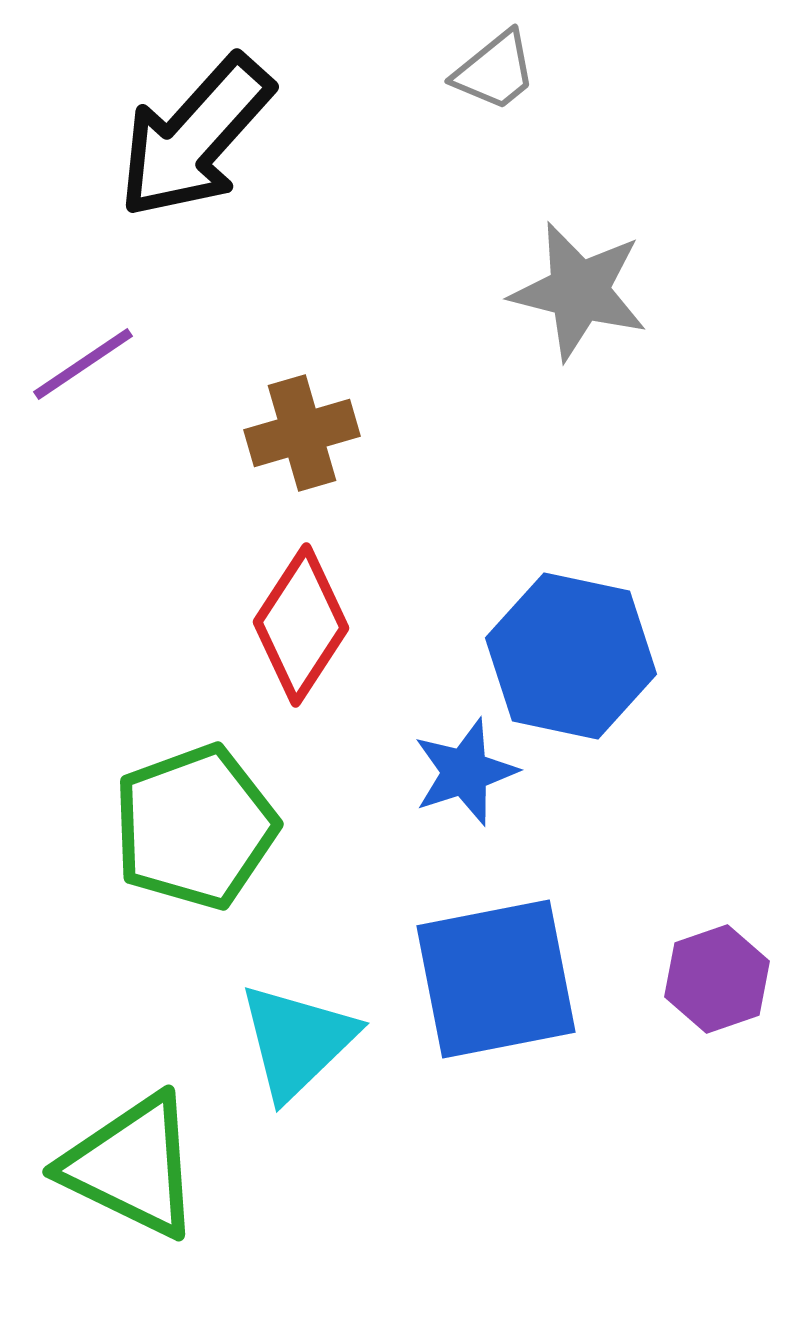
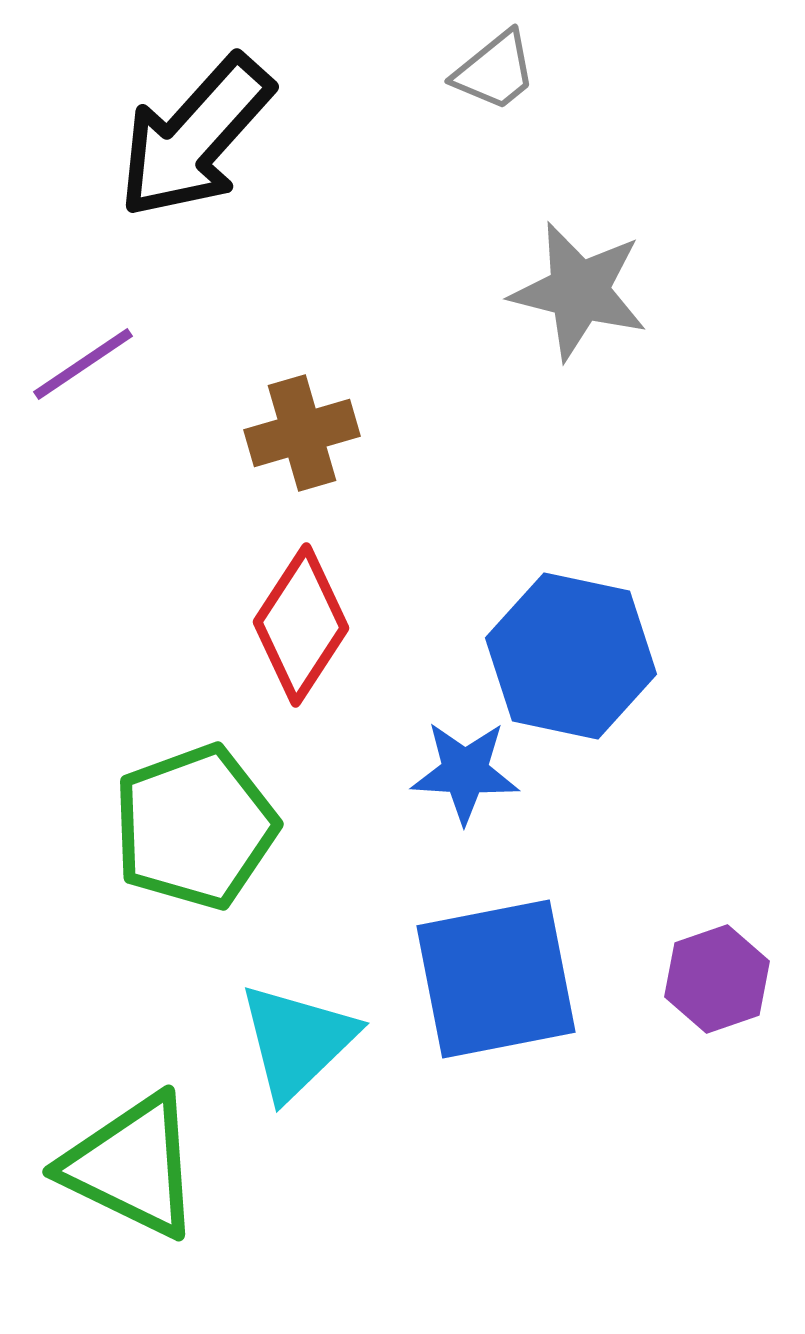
blue star: rotated 21 degrees clockwise
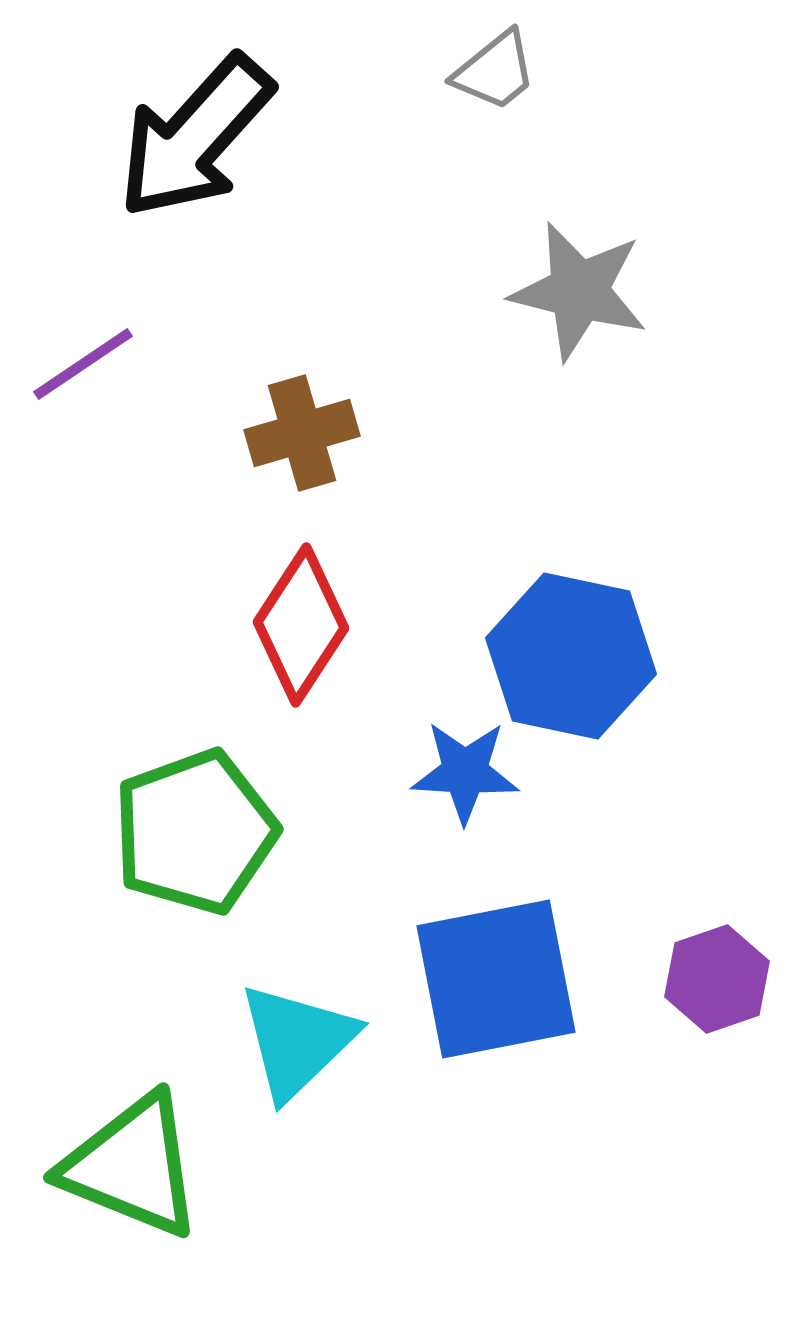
green pentagon: moved 5 px down
green triangle: rotated 4 degrees counterclockwise
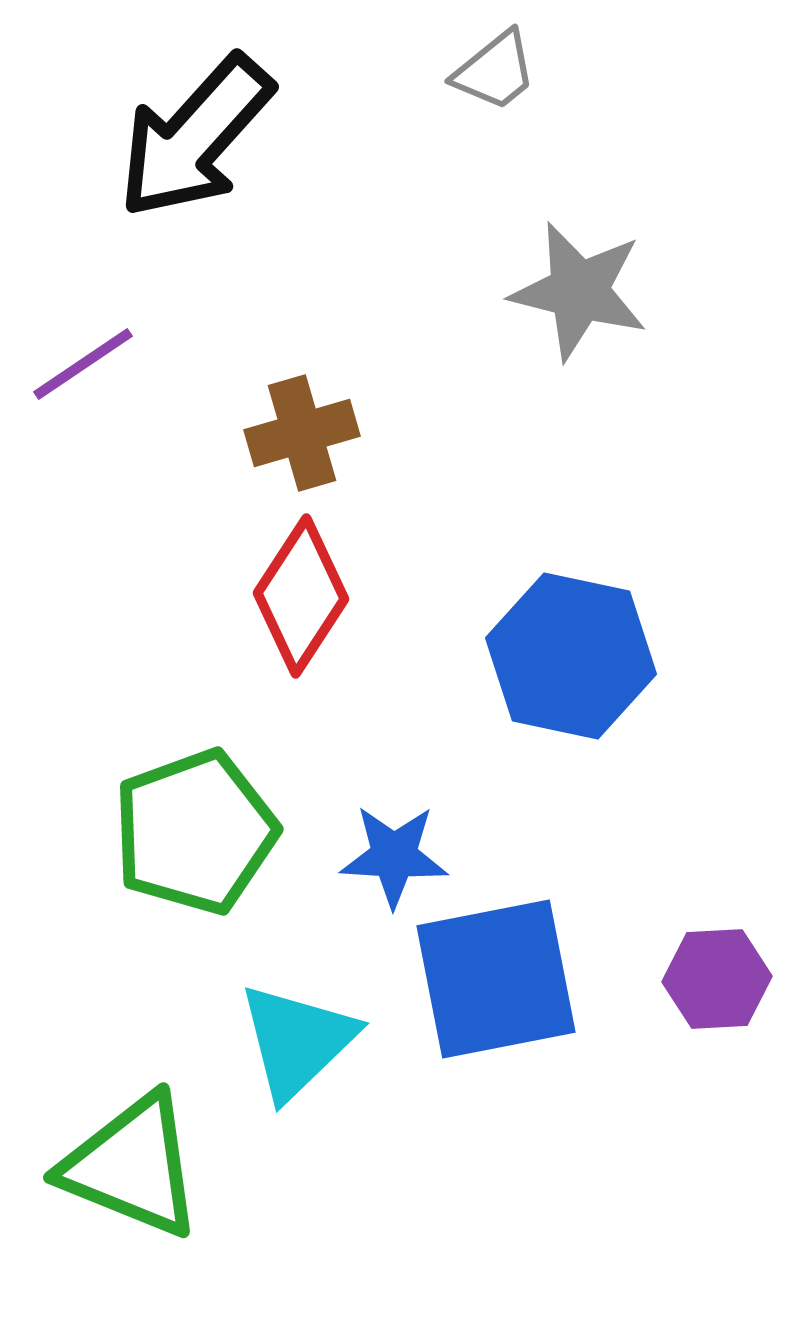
red diamond: moved 29 px up
blue star: moved 71 px left, 84 px down
purple hexagon: rotated 16 degrees clockwise
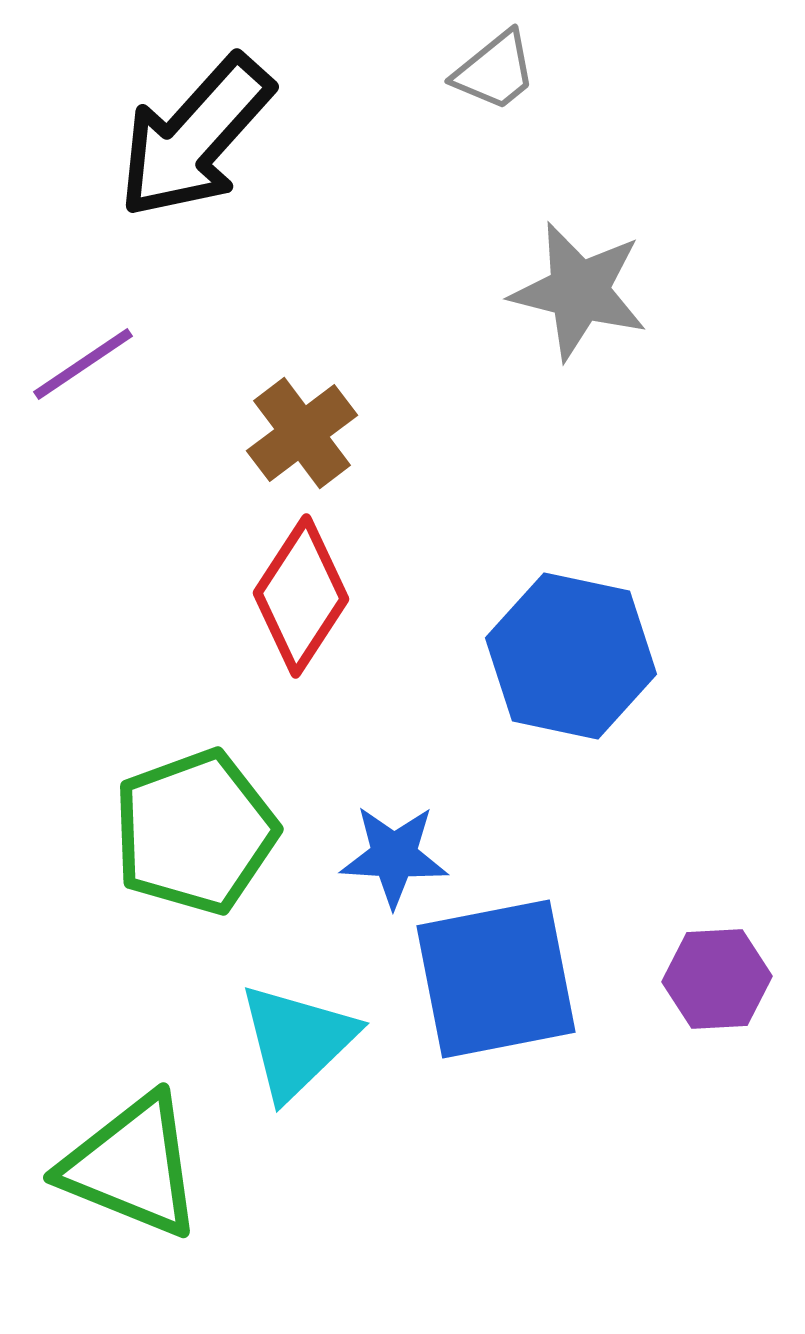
brown cross: rotated 21 degrees counterclockwise
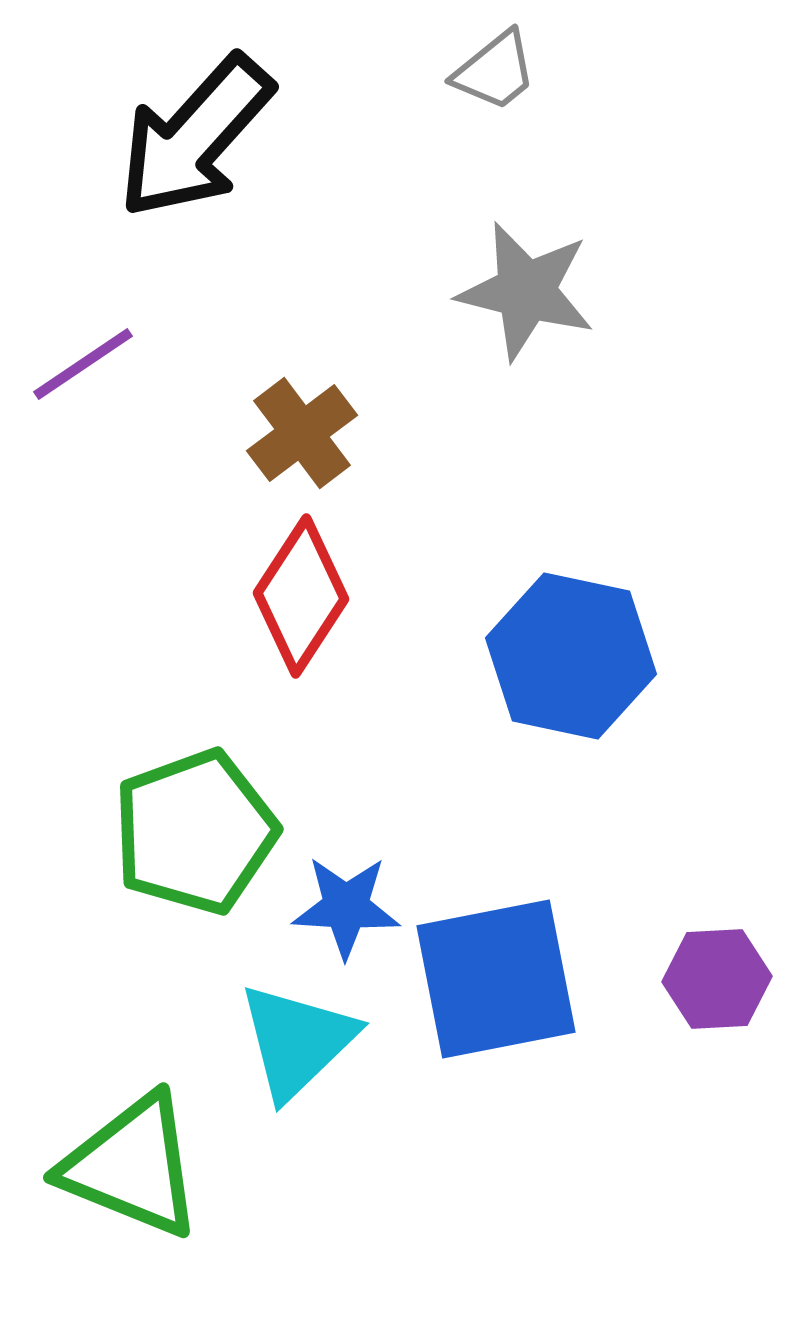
gray star: moved 53 px left
blue star: moved 48 px left, 51 px down
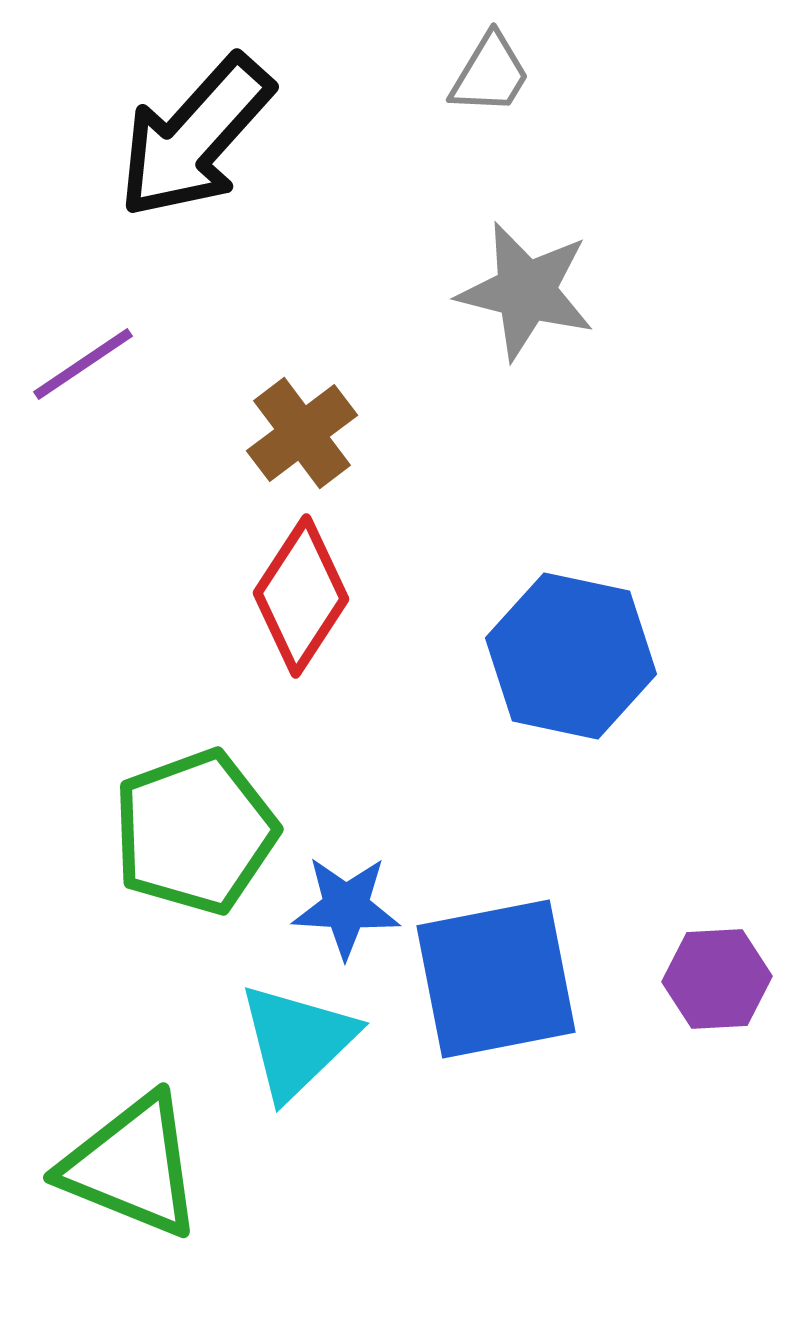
gray trapezoid: moved 5 px left, 3 px down; rotated 20 degrees counterclockwise
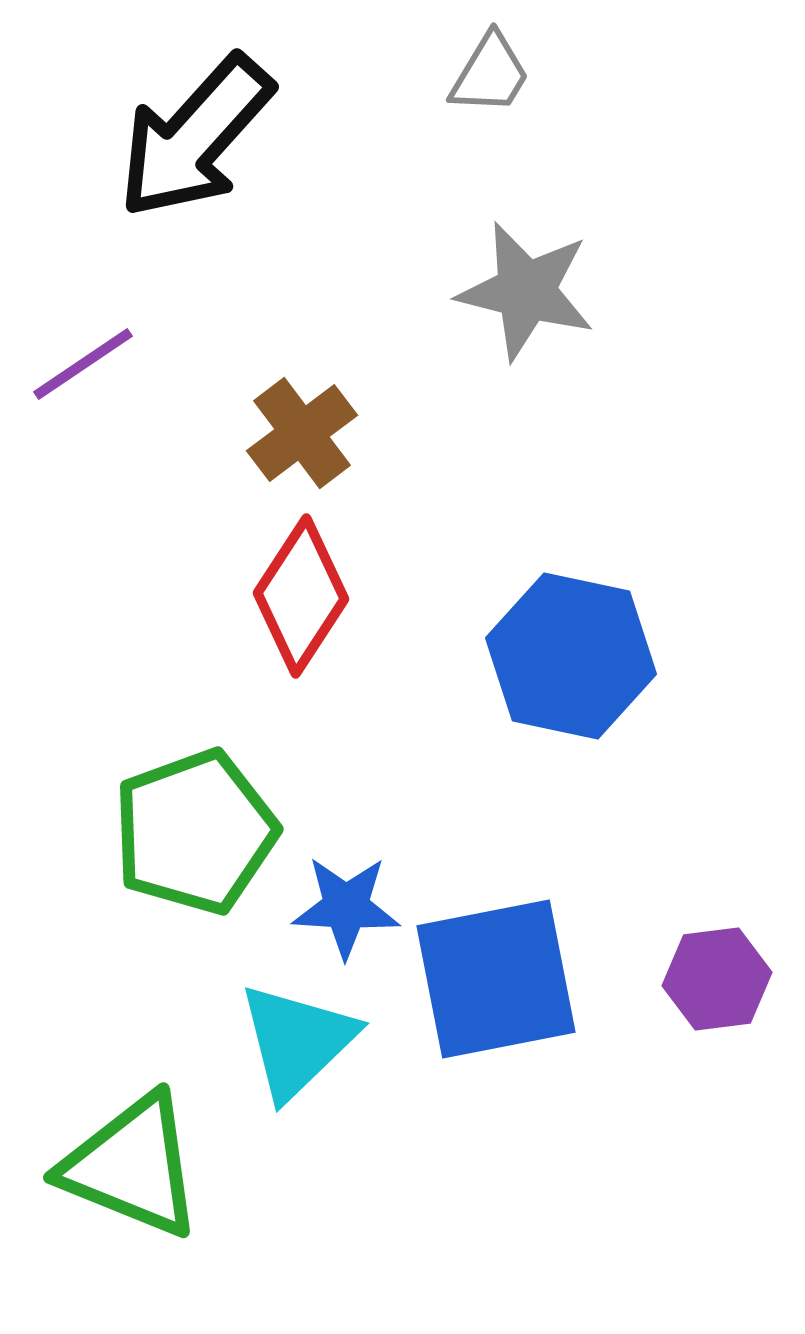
purple hexagon: rotated 4 degrees counterclockwise
